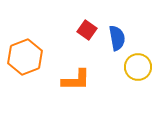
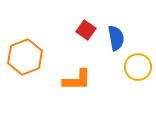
red square: moved 1 px left
blue semicircle: moved 1 px left
orange L-shape: moved 1 px right
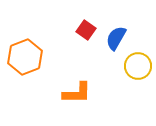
blue semicircle: rotated 140 degrees counterclockwise
yellow circle: moved 1 px up
orange L-shape: moved 13 px down
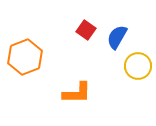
blue semicircle: moved 1 px right, 1 px up
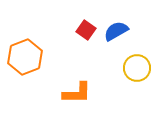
blue semicircle: moved 1 px left, 6 px up; rotated 30 degrees clockwise
yellow circle: moved 1 px left, 2 px down
